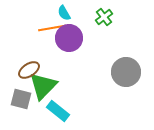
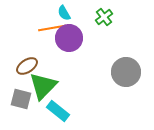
brown ellipse: moved 2 px left, 4 px up
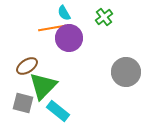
gray square: moved 2 px right, 4 px down
